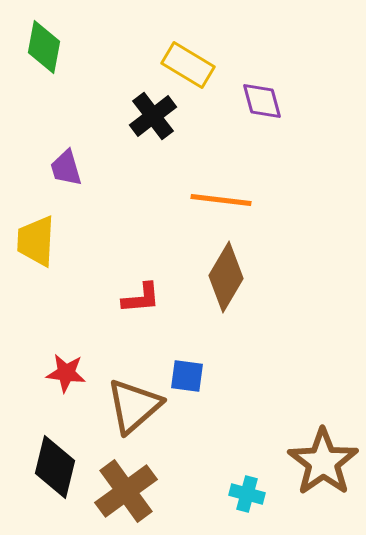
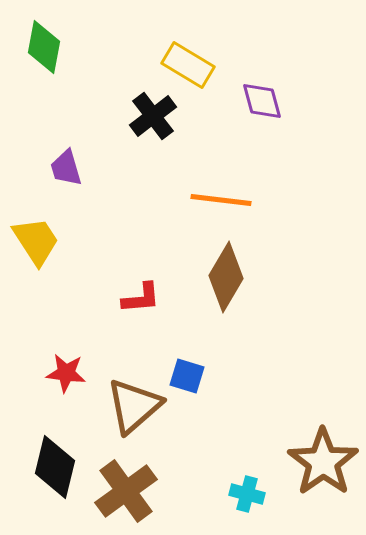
yellow trapezoid: rotated 144 degrees clockwise
blue square: rotated 9 degrees clockwise
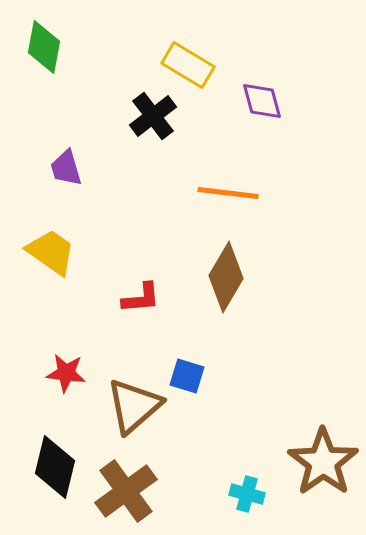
orange line: moved 7 px right, 7 px up
yellow trapezoid: moved 15 px right, 11 px down; rotated 22 degrees counterclockwise
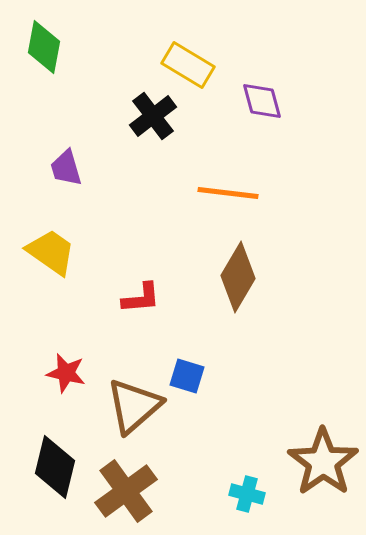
brown diamond: moved 12 px right
red star: rotated 6 degrees clockwise
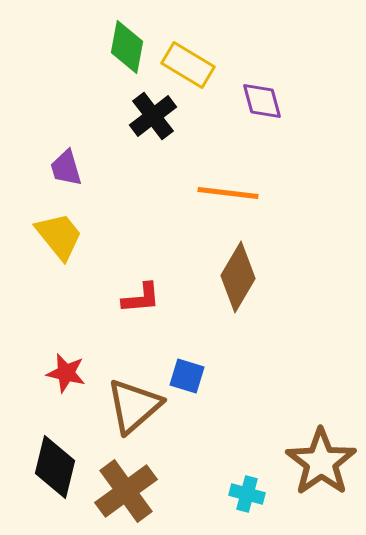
green diamond: moved 83 px right
yellow trapezoid: moved 8 px right, 16 px up; rotated 16 degrees clockwise
brown star: moved 2 px left
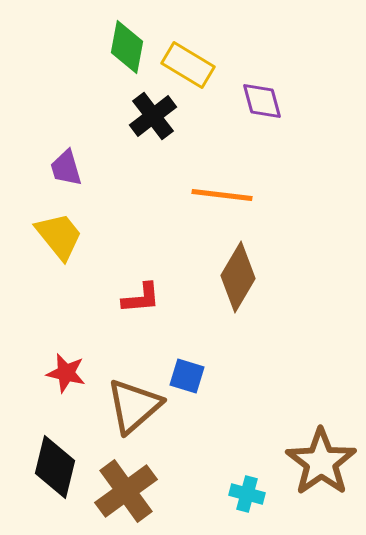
orange line: moved 6 px left, 2 px down
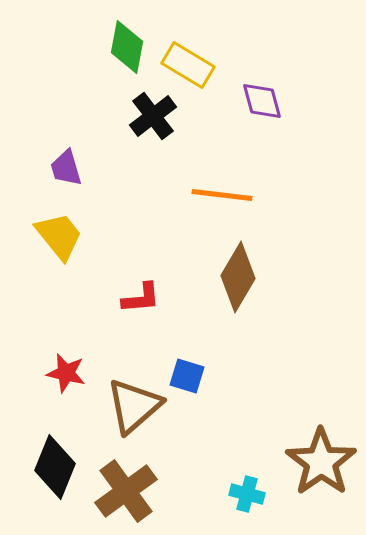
black diamond: rotated 8 degrees clockwise
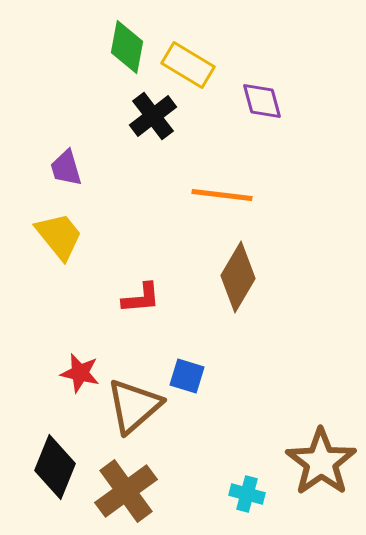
red star: moved 14 px right
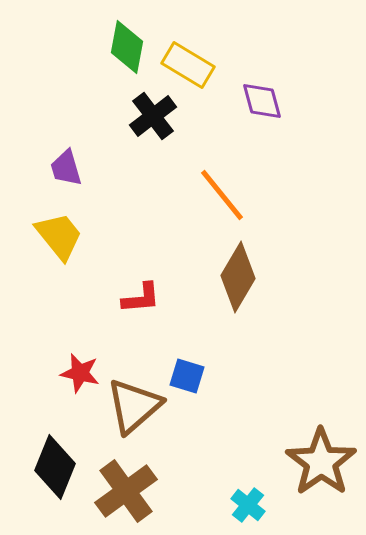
orange line: rotated 44 degrees clockwise
cyan cross: moved 1 px right, 11 px down; rotated 24 degrees clockwise
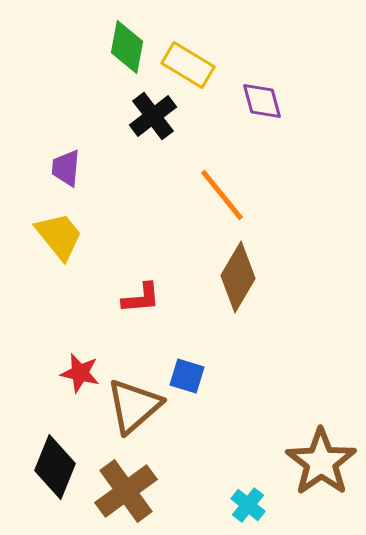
purple trapezoid: rotated 21 degrees clockwise
